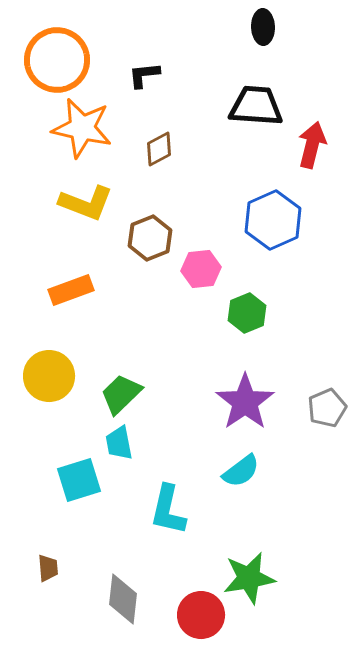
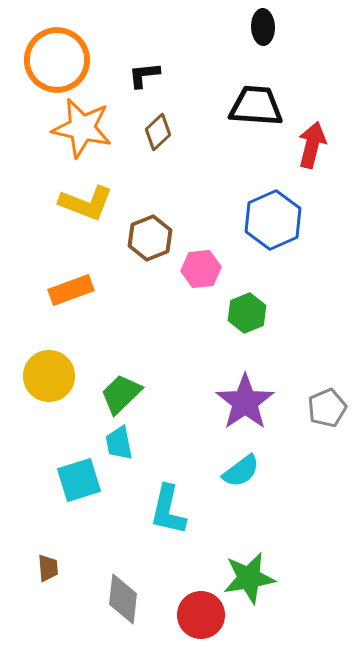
brown diamond: moved 1 px left, 17 px up; rotated 15 degrees counterclockwise
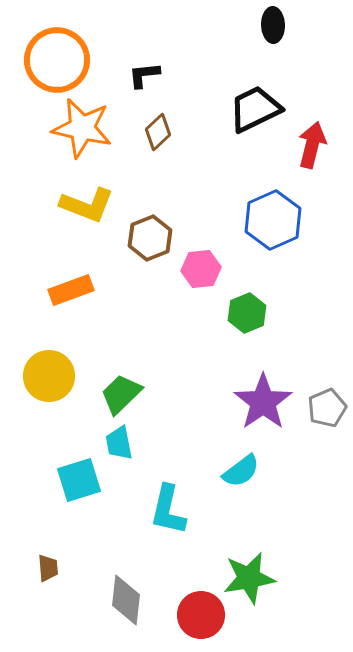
black ellipse: moved 10 px right, 2 px up
black trapezoid: moved 1 px left, 3 px down; rotated 30 degrees counterclockwise
yellow L-shape: moved 1 px right, 2 px down
purple star: moved 18 px right
gray diamond: moved 3 px right, 1 px down
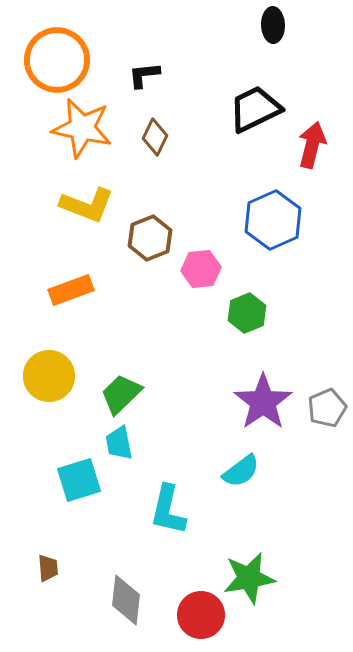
brown diamond: moved 3 px left, 5 px down; rotated 21 degrees counterclockwise
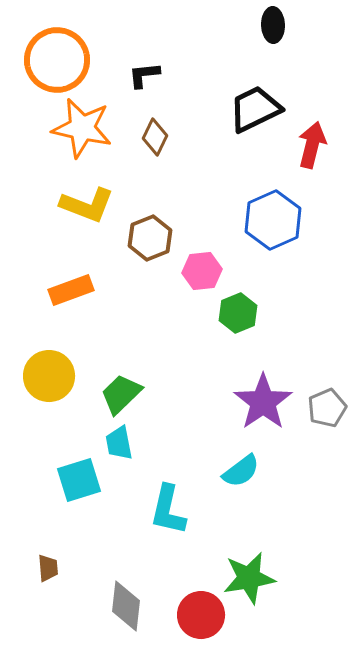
pink hexagon: moved 1 px right, 2 px down
green hexagon: moved 9 px left
gray diamond: moved 6 px down
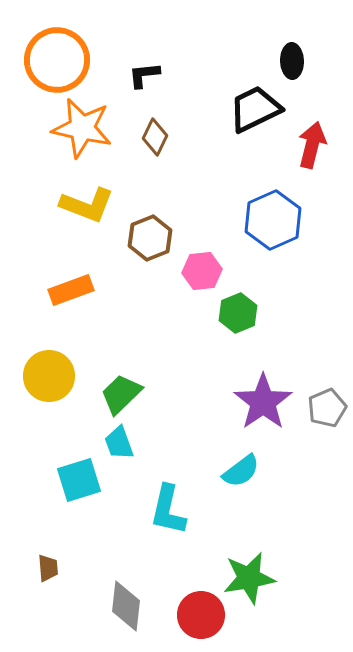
black ellipse: moved 19 px right, 36 px down
cyan trapezoid: rotated 9 degrees counterclockwise
